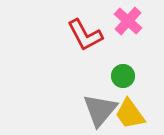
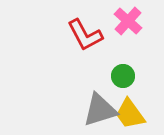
gray triangle: rotated 33 degrees clockwise
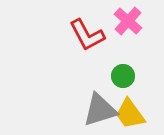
red L-shape: moved 2 px right
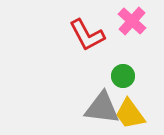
pink cross: moved 4 px right
gray triangle: moved 2 px right, 2 px up; rotated 24 degrees clockwise
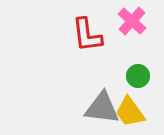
red L-shape: rotated 21 degrees clockwise
green circle: moved 15 px right
yellow trapezoid: moved 2 px up
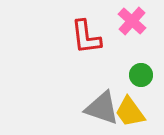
red L-shape: moved 1 px left, 2 px down
green circle: moved 3 px right, 1 px up
gray triangle: rotated 12 degrees clockwise
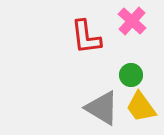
green circle: moved 10 px left
gray triangle: rotated 12 degrees clockwise
yellow trapezoid: moved 11 px right, 5 px up
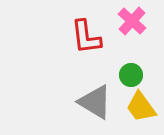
gray triangle: moved 7 px left, 6 px up
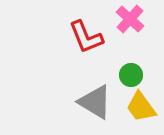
pink cross: moved 2 px left, 2 px up
red L-shape: rotated 15 degrees counterclockwise
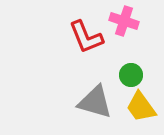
pink cross: moved 6 px left, 2 px down; rotated 24 degrees counterclockwise
gray triangle: rotated 15 degrees counterclockwise
